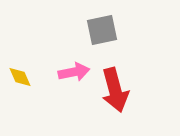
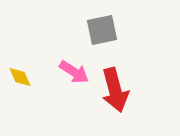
pink arrow: rotated 44 degrees clockwise
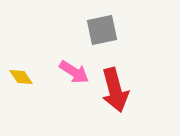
yellow diamond: moved 1 px right; rotated 10 degrees counterclockwise
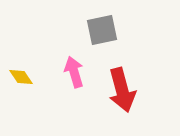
pink arrow: rotated 140 degrees counterclockwise
red arrow: moved 7 px right
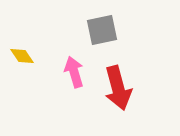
yellow diamond: moved 1 px right, 21 px up
red arrow: moved 4 px left, 2 px up
